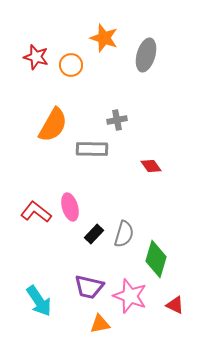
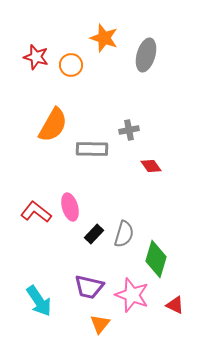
gray cross: moved 12 px right, 10 px down
pink star: moved 2 px right, 1 px up
orange triangle: rotated 40 degrees counterclockwise
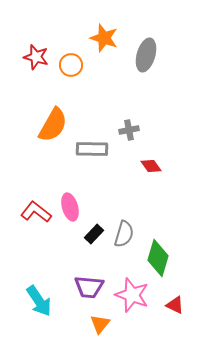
green diamond: moved 2 px right, 1 px up
purple trapezoid: rotated 8 degrees counterclockwise
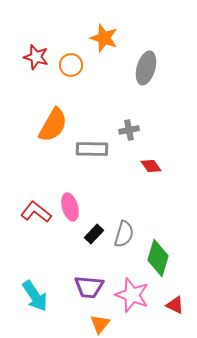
gray ellipse: moved 13 px down
cyan arrow: moved 4 px left, 5 px up
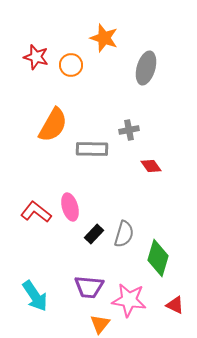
pink star: moved 3 px left, 5 px down; rotated 12 degrees counterclockwise
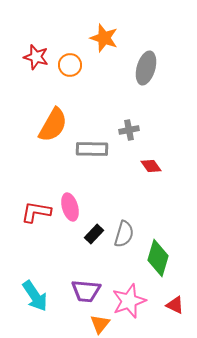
orange circle: moved 1 px left
red L-shape: rotated 28 degrees counterclockwise
purple trapezoid: moved 3 px left, 4 px down
pink star: moved 1 px down; rotated 28 degrees counterclockwise
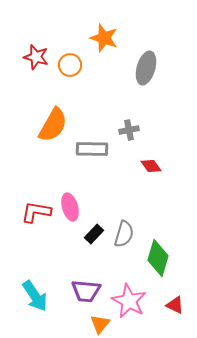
pink star: rotated 24 degrees counterclockwise
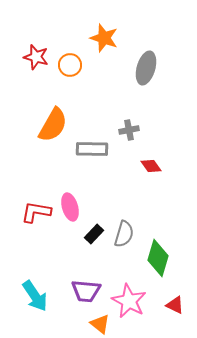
orange triangle: rotated 30 degrees counterclockwise
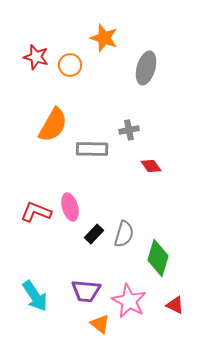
red L-shape: rotated 12 degrees clockwise
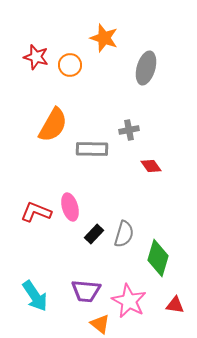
red triangle: rotated 18 degrees counterclockwise
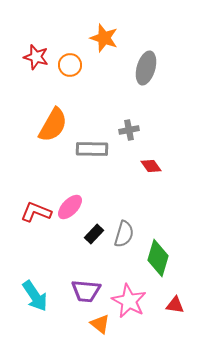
pink ellipse: rotated 60 degrees clockwise
